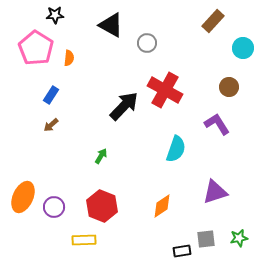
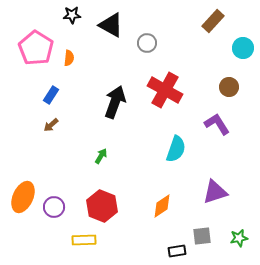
black star: moved 17 px right
black arrow: moved 9 px left, 4 px up; rotated 24 degrees counterclockwise
gray square: moved 4 px left, 3 px up
black rectangle: moved 5 px left
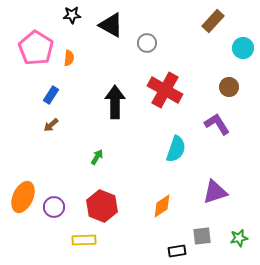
black arrow: rotated 20 degrees counterclockwise
green arrow: moved 4 px left, 1 px down
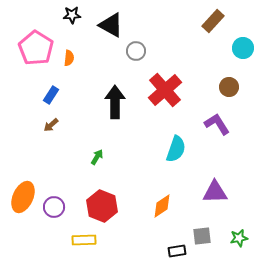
gray circle: moved 11 px left, 8 px down
red cross: rotated 20 degrees clockwise
purple triangle: rotated 16 degrees clockwise
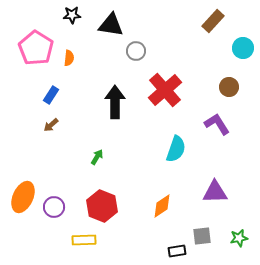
black triangle: rotated 20 degrees counterclockwise
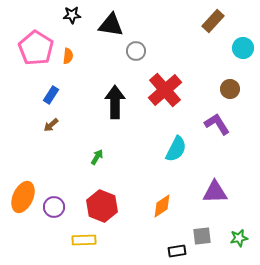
orange semicircle: moved 1 px left, 2 px up
brown circle: moved 1 px right, 2 px down
cyan semicircle: rotated 8 degrees clockwise
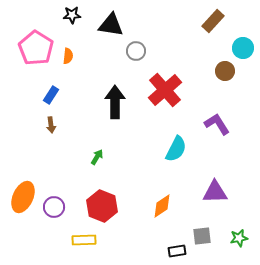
brown circle: moved 5 px left, 18 px up
brown arrow: rotated 56 degrees counterclockwise
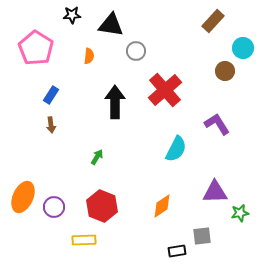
orange semicircle: moved 21 px right
green star: moved 1 px right, 25 px up
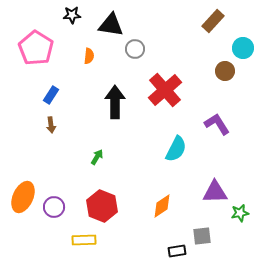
gray circle: moved 1 px left, 2 px up
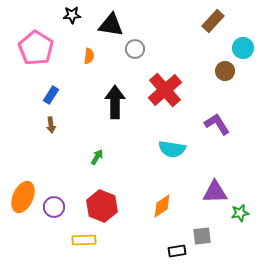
cyan semicircle: moved 4 px left; rotated 72 degrees clockwise
